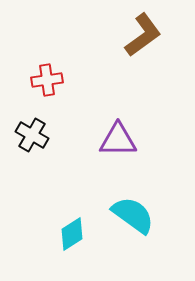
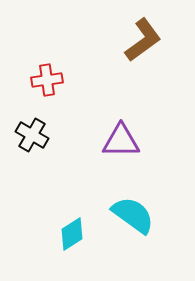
brown L-shape: moved 5 px down
purple triangle: moved 3 px right, 1 px down
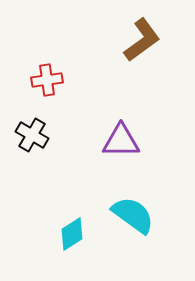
brown L-shape: moved 1 px left
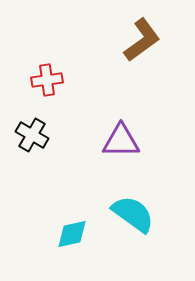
cyan semicircle: moved 1 px up
cyan diamond: rotated 20 degrees clockwise
